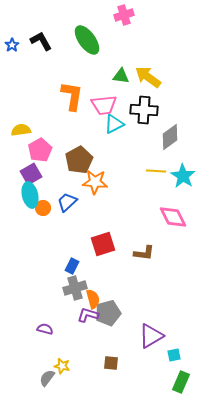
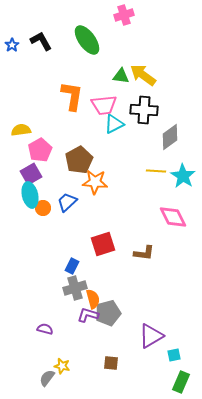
yellow arrow: moved 5 px left, 2 px up
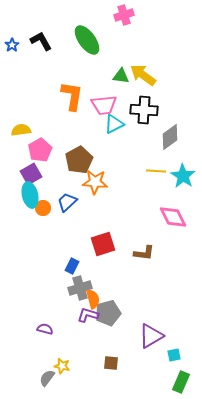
gray cross: moved 5 px right
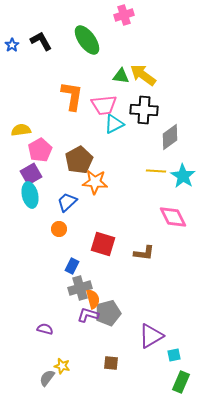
orange circle: moved 16 px right, 21 px down
red square: rotated 35 degrees clockwise
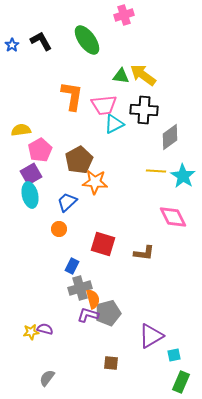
yellow star: moved 31 px left, 34 px up; rotated 21 degrees counterclockwise
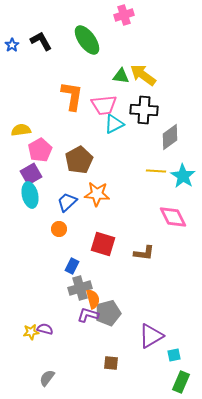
orange star: moved 2 px right, 12 px down
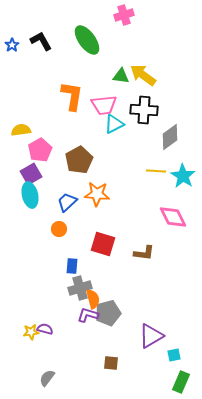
blue rectangle: rotated 21 degrees counterclockwise
